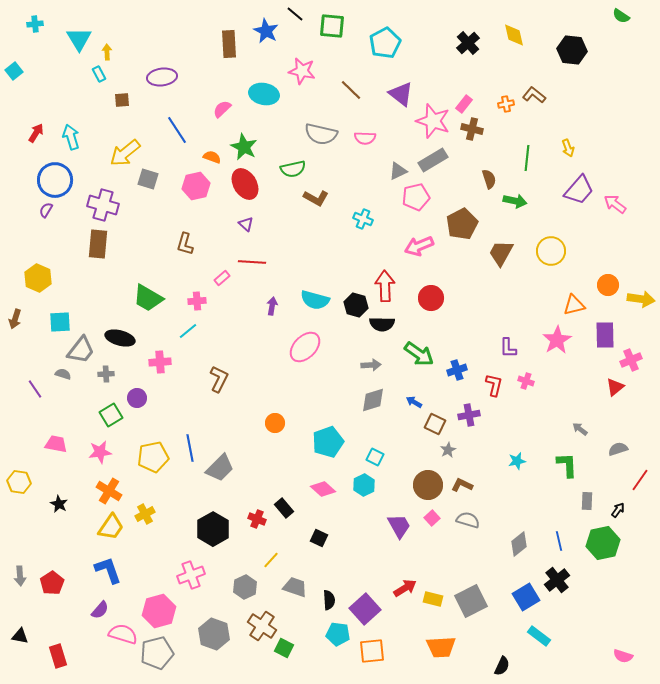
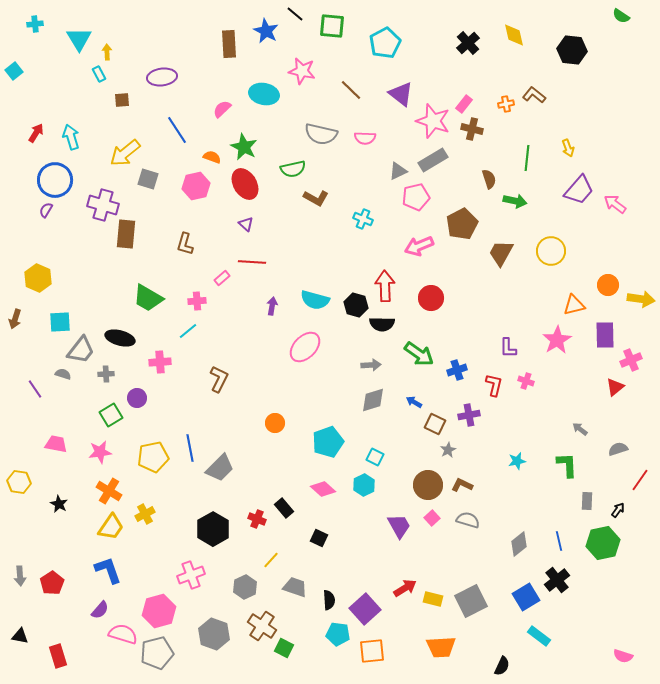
brown rectangle at (98, 244): moved 28 px right, 10 px up
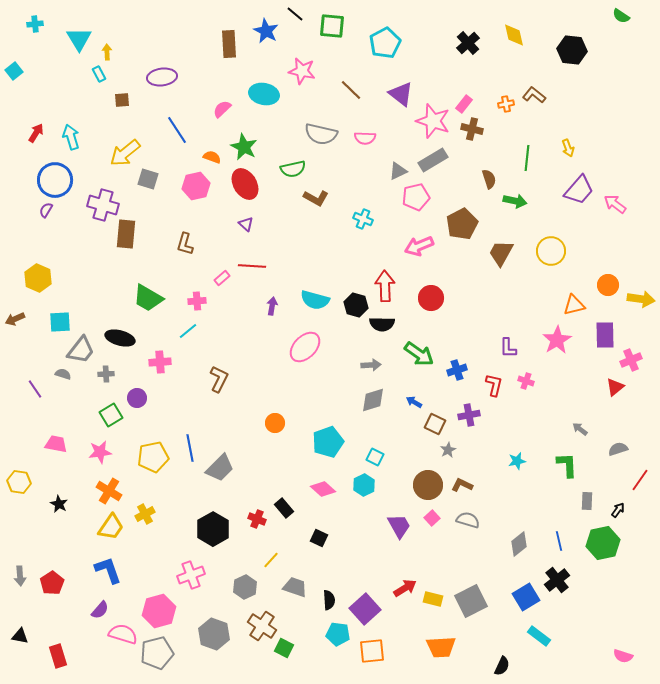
red line at (252, 262): moved 4 px down
brown arrow at (15, 319): rotated 48 degrees clockwise
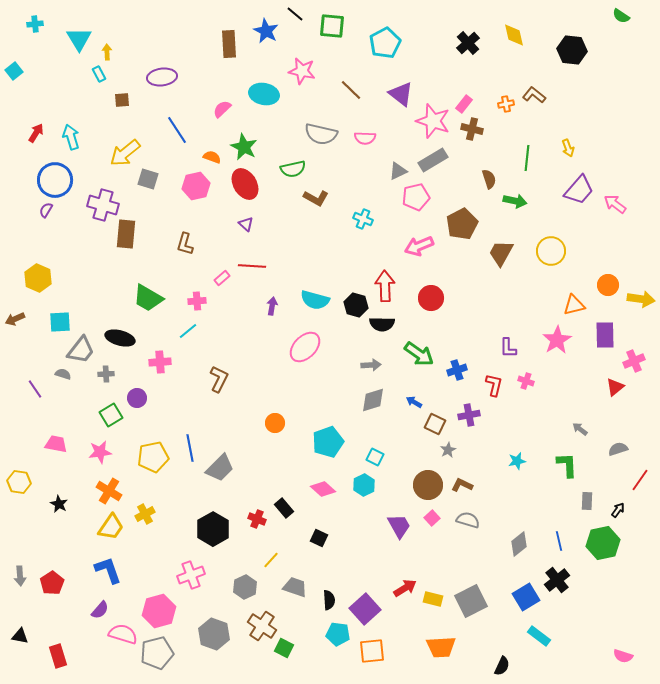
pink cross at (631, 360): moved 3 px right, 1 px down
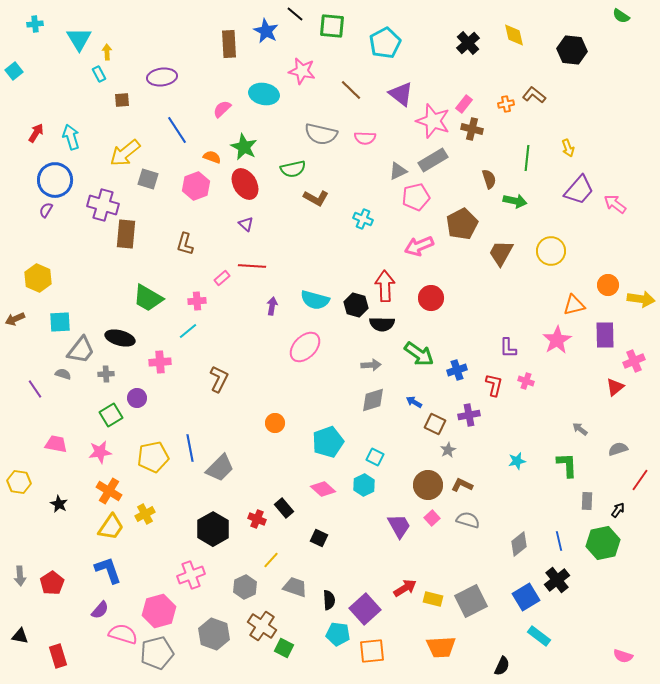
pink hexagon at (196, 186): rotated 8 degrees counterclockwise
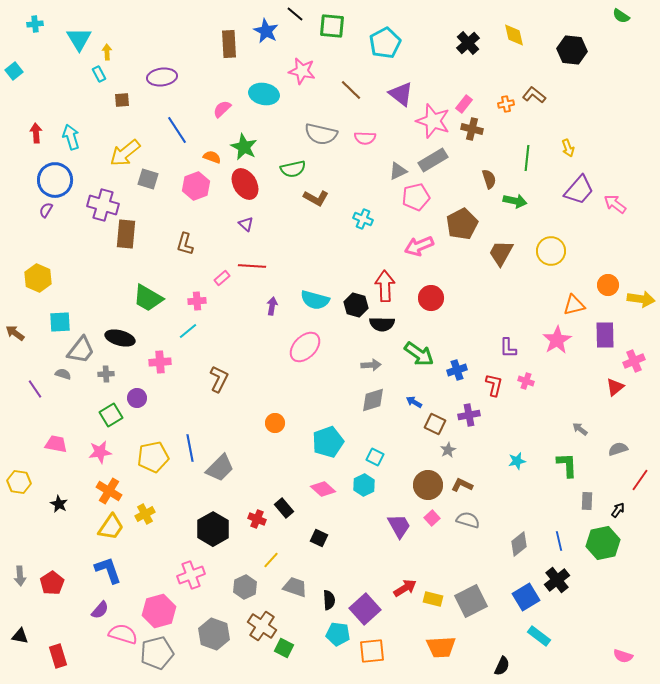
red arrow at (36, 133): rotated 36 degrees counterclockwise
brown arrow at (15, 319): moved 14 px down; rotated 60 degrees clockwise
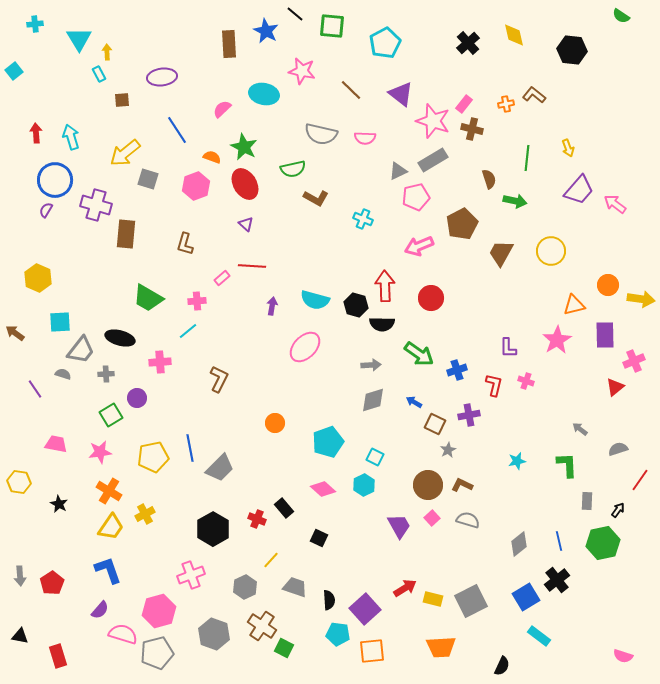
purple cross at (103, 205): moved 7 px left
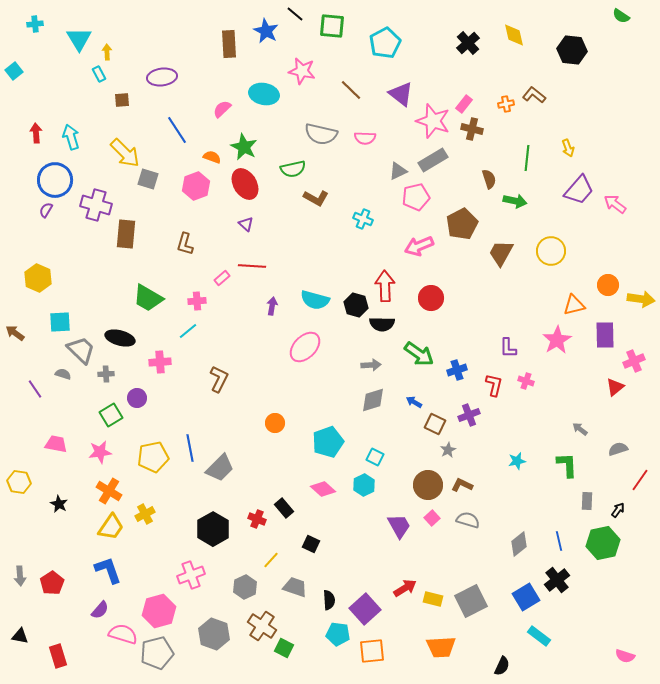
yellow arrow at (125, 153): rotated 96 degrees counterclockwise
gray trapezoid at (81, 350): rotated 84 degrees counterclockwise
purple cross at (469, 415): rotated 10 degrees counterclockwise
black square at (319, 538): moved 8 px left, 6 px down
pink semicircle at (623, 656): moved 2 px right
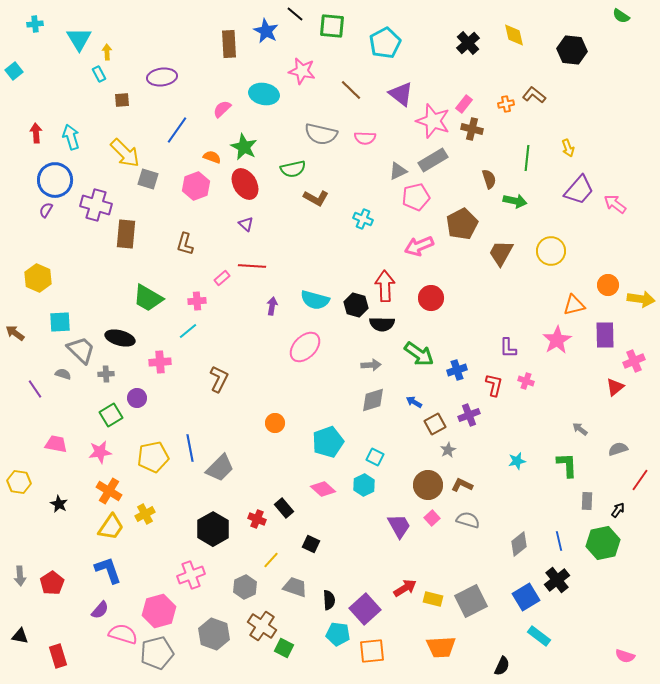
blue line at (177, 130): rotated 68 degrees clockwise
brown square at (435, 424): rotated 35 degrees clockwise
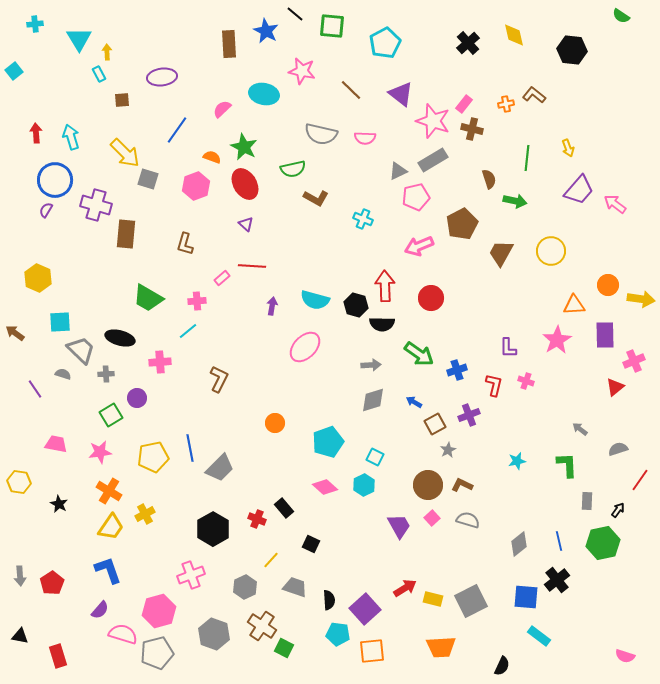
orange triangle at (574, 305): rotated 10 degrees clockwise
pink diamond at (323, 489): moved 2 px right, 2 px up
blue square at (526, 597): rotated 36 degrees clockwise
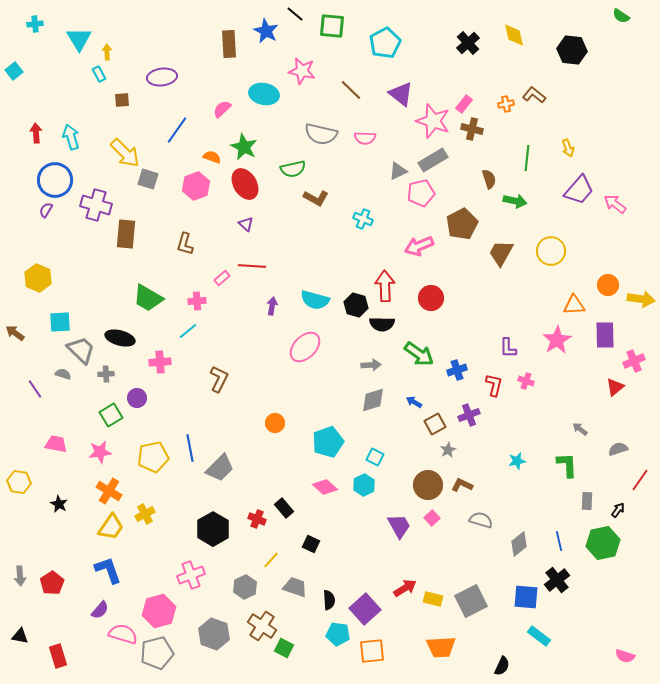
pink pentagon at (416, 197): moved 5 px right, 4 px up
gray semicircle at (468, 520): moved 13 px right
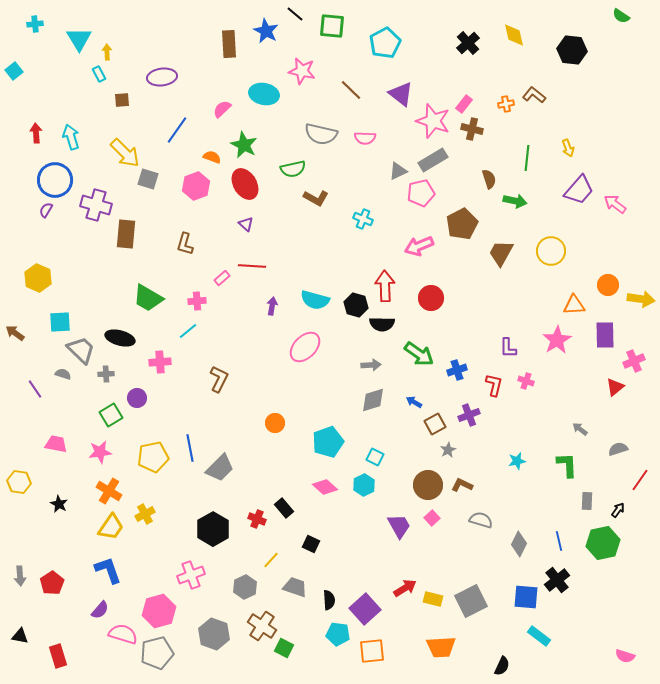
green star at (244, 147): moved 2 px up
gray diamond at (519, 544): rotated 25 degrees counterclockwise
